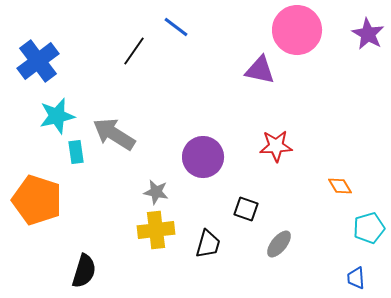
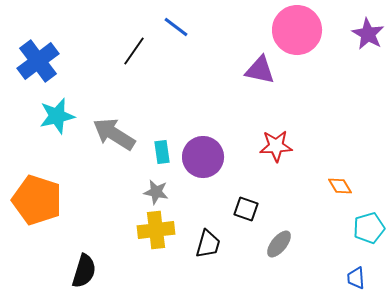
cyan rectangle: moved 86 px right
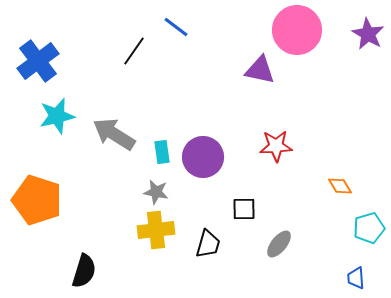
black square: moved 2 px left; rotated 20 degrees counterclockwise
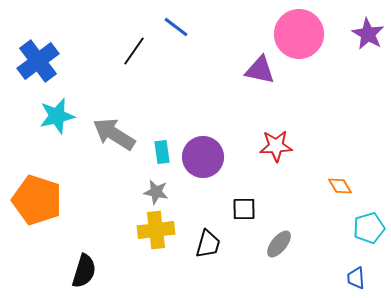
pink circle: moved 2 px right, 4 px down
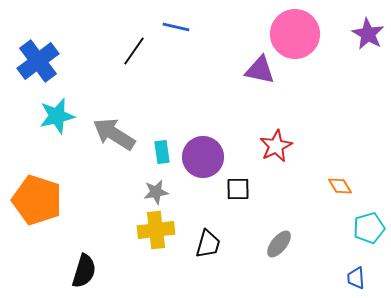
blue line: rotated 24 degrees counterclockwise
pink circle: moved 4 px left
red star: rotated 24 degrees counterclockwise
gray star: rotated 20 degrees counterclockwise
black square: moved 6 px left, 20 px up
